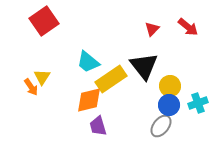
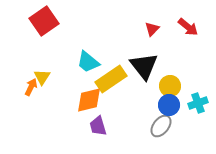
orange arrow: rotated 120 degrees counterclockwise
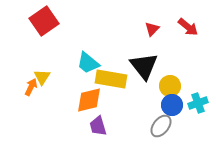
cyan trapezoid: moved 1 px down
yellow rectangle: rotated 44 degrees clockwise
blue circle: moved 3 px right
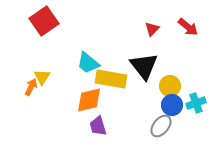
cyan cross: moved 2 px left
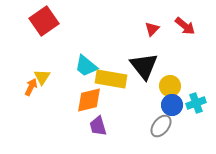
red arrow: moved 3 px left, 1 px up
cyan trapezoid: moved 2 px left, 3 px down
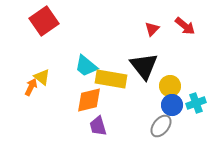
yellow triangle: rotated 24 degrees counterclockwise
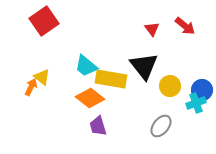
red triangle: rotated 21 degrees counterclockwise
orange diamond: moved 1 px right, 2 px up; rotated 52 degrees clockwise
blue circle: moved 30 px right, 15 px up
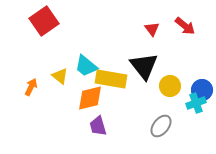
yellow triangle: moved 18 px right, 1 px up
orange diamond: rotated 52 degrees counterclockwise
